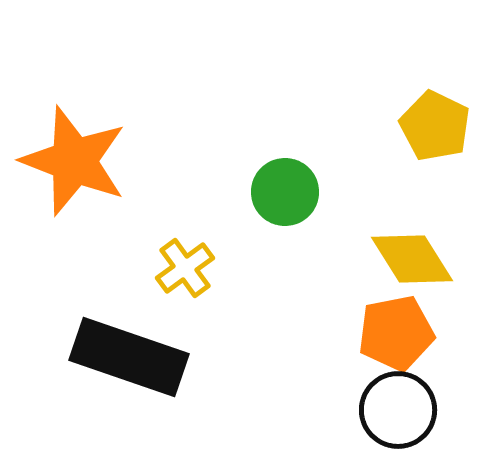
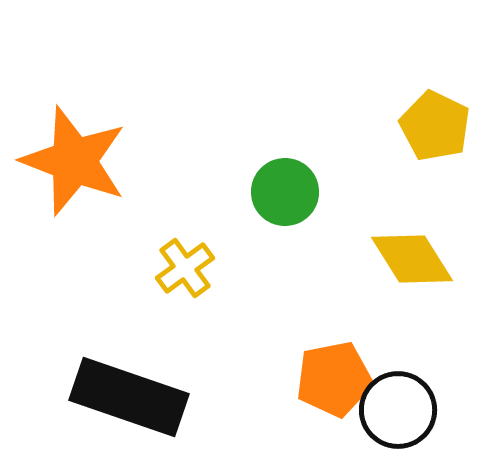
orange pentagon: moved 62 px left, 46 px down
black rectangle: moved 40 px down
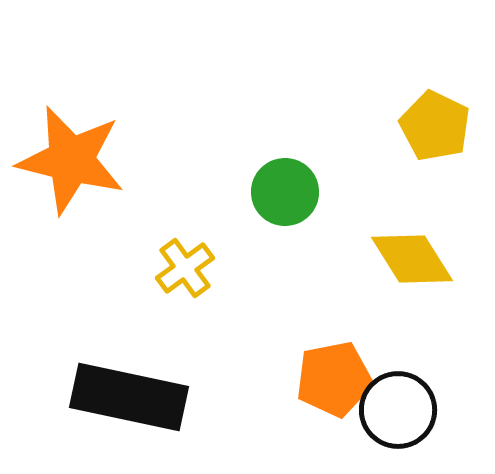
orange star: moved 3 px left, 1 px up; rotated 7 degrees counterclockwise
black rectangle: rotated 7 degrees counterclockwise
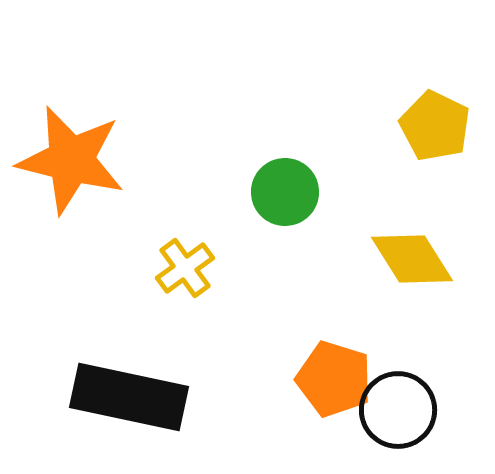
orange pentagon: rotated 28 degrees clockwise
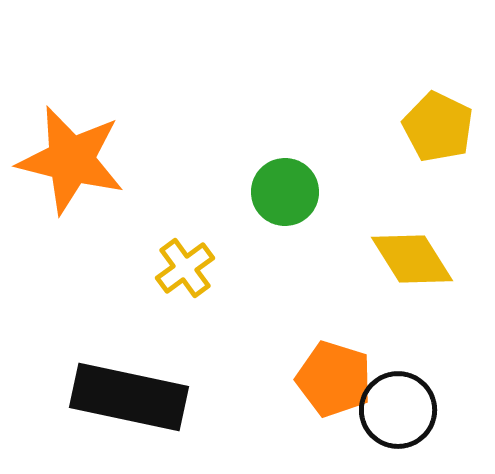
yellow pentagon: moved 3 px right, 1 px down
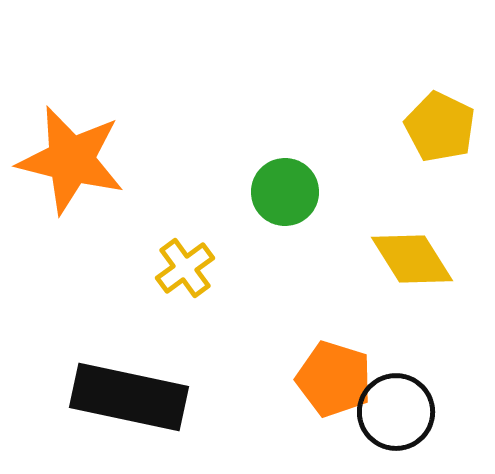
yellow pentagon: moved 2 px right
black circle: moved 2 px left, 2 px down
